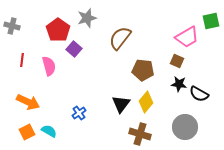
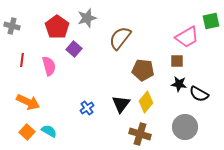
red pentagon: moved 1 px left, 3 px up
brown square: rotated 24 degrees counterclockwise
blue cross: moved 8 px right, 5 px up
orange square: rotated 21 degrees counterclockwise
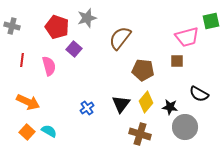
red pentagon: rotated 15 degrees counterclockwise
pink trapezoid: rotated 15 degrees clockwise
black star: moved 9 px left, 23 px down
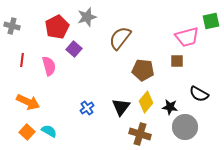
gray star: moved 1 px up
red pentagon: rotated 25 degrees clockwise
black triangle: moved 3 px down
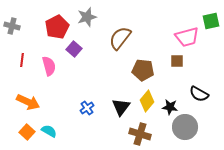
yellow diamond: moved 1 px right, 1 px up
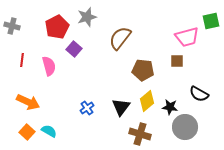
yellow diamond: rotated 10 degrees clockwise
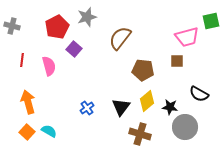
orange arrow: rotated 130 degrees counterclockwise
